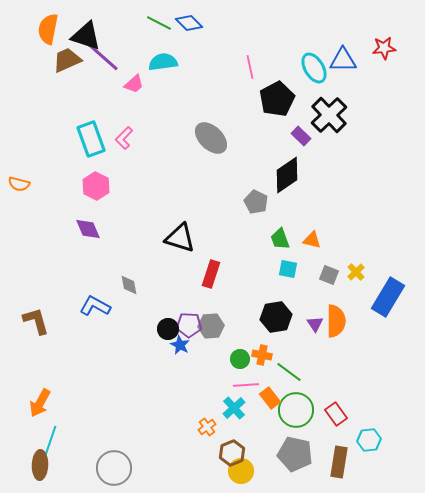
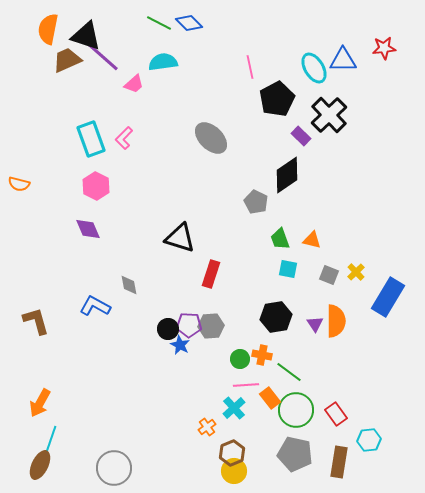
brown ellipse at (40, 465): rotated 24 degrees clockwise
yellow circle at (241, 471): moved 7 px left
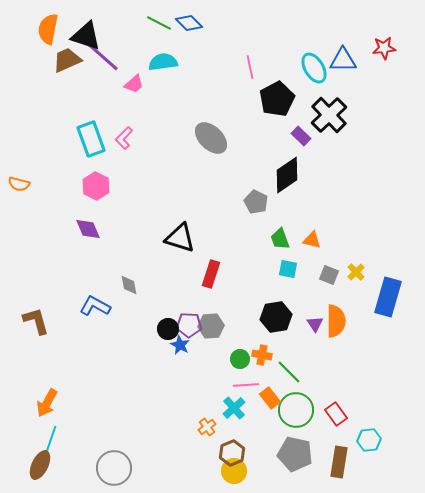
blue rectangle at (388, 297): rotated 15 degrees counterclockwise
green line at (289, 372): rotated 8 degrees clockwise
orange arrow at (40, 403): moved 7 px right
